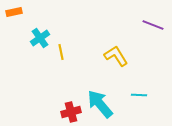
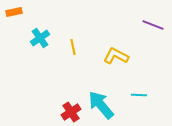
yellow line: moved 12 px right, 5 px up
yellow L-shape: rotated 30 degrees counterclockwise
cyan arrow: moved 1 px right, 1 px down
red cross: rotated 18 degrees counterclockwise
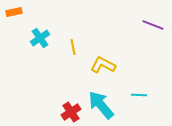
yellow L-shape: moved 13 px left, 9 px down
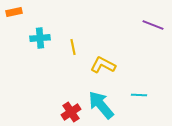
cyan cross: rotated 30 degrees clockwise
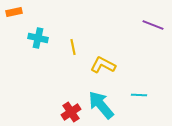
cyan cross: moved 2 px left; rotated 18 degrees clockwise
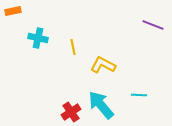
orange rectangle: moved 1 px left, 1 px up
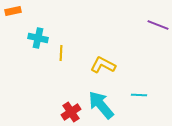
purple line: moved 5 px right
yellow line: moved 12 px left, 6 px down; rotated 14 degrees clockwise
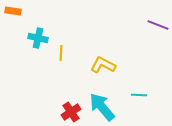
orange rectangle: rotated 21 degrees clockwise
cyan arrow: moved 1 px right, 2 px down
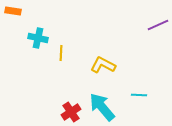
purple line: rotated 45 degrees counterclockwise
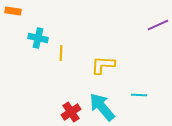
yellow L-shape: rotated 25 degrees counterclockwise
